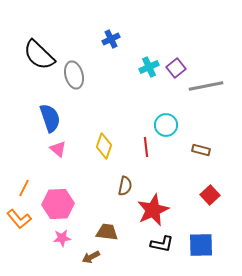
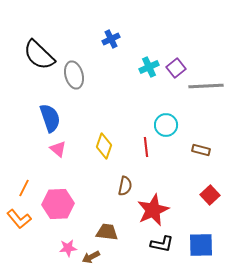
gray line: rotated 8 degrees clockwise
pink star: moved 6 px right, 10 px down
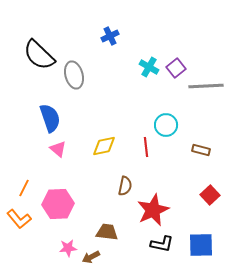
blue cross: moved 1 px left, 3 px up
cyan cross: rotated 36 degrees counterclockwise
yellow diamond: rotated 60 degrees clockwise
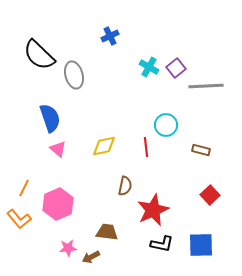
pink hexagon: rotated 20 degrees counterclockwise
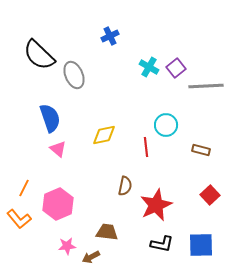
gray ellipse: rotated 8 degrees counterclockwise
yellow diamond: moved 11 px up
red star: moved 3 px right, 5 px up
pink star: moved 1 px left, 2 px up
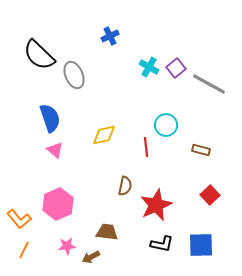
gray line: moved 3 px right, 2 px up; rotated 32 degrees clockwise
pink triangle: moved 3 px left, 1 px down
orange line: moved 62 px down
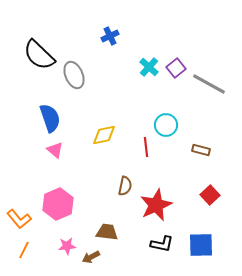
cyan cross: rotated 12 degrees clockwise
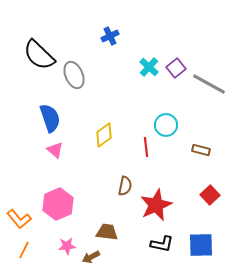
yellow diamond: rotated 25 degrees counterclockwise
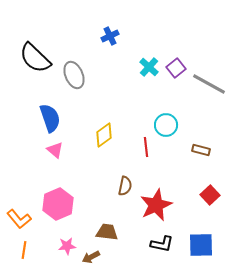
black semicircle: moved 4 px left, 3 px down
orange line: rotated 18 degrees counterclockwise
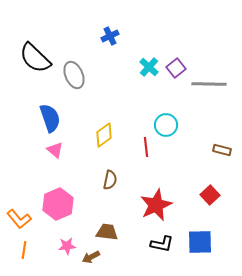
gray line: rotated 28 degrees counterclockwise
brown rectangle: moved 21 px right
brown semicircle: moved 15 px left, 6 px up
blue square: moved 1 px left, 3 px up
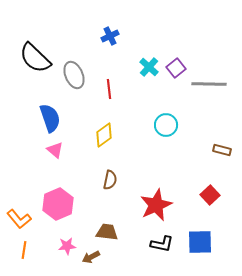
red line: moved 37 px left, 58 px up
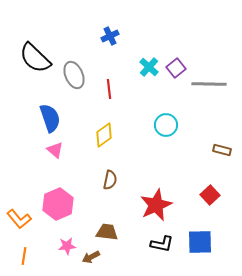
orange line: moved 6 px down
